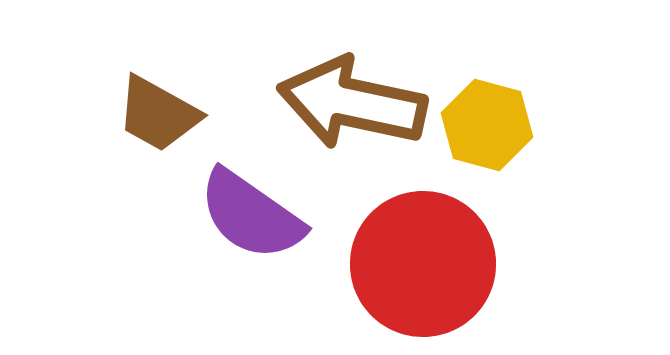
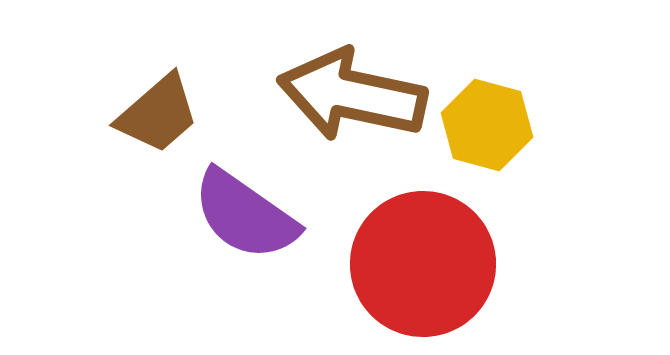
brown arrow: moved 8 px up
brown trapezoid: rotated 70 degrees counterclockwise
purple semicircle: moved 6 px left
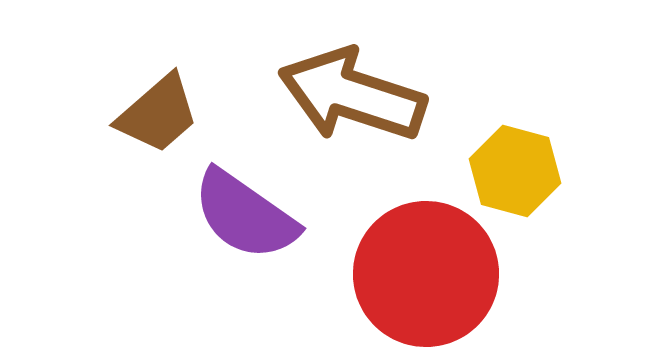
brown arrow: rotated 6 degrees clockwise
yellow hexagon: moved 28 px right, 46 px down
red circle: moved 3 px right, 10 px down
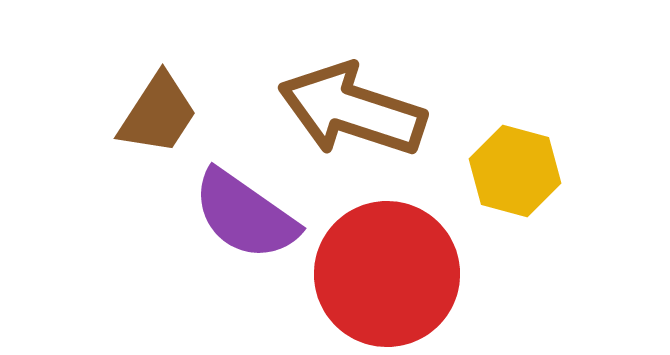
brown arrow: moved 15 px down
brown trapezoid: rotated 16 degrees counterclockwise
red circle: moved 39 px left
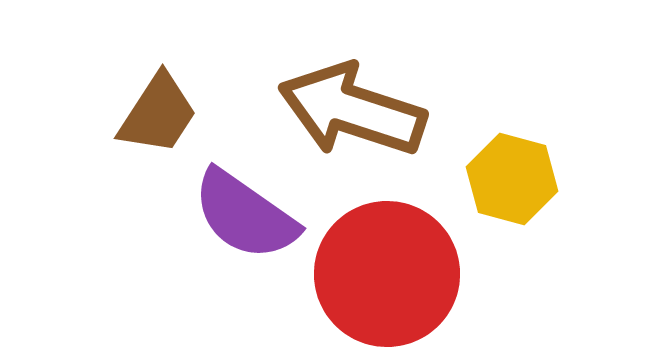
yellow hexagon: moved 3 px left, 8 px down
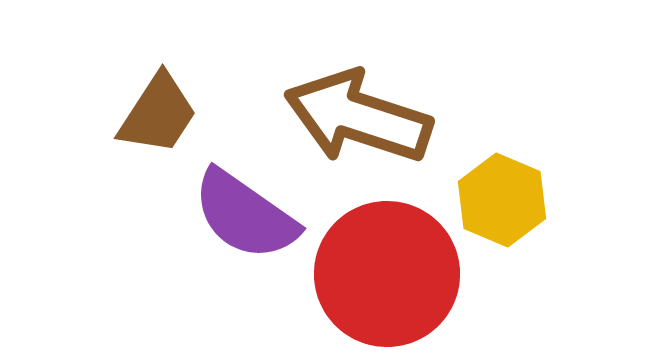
brown arrow: moved 6 px right, 7 px down
yellow hexagon: moved 10 px left, 21 px down; rotated 8 degrees clockwise
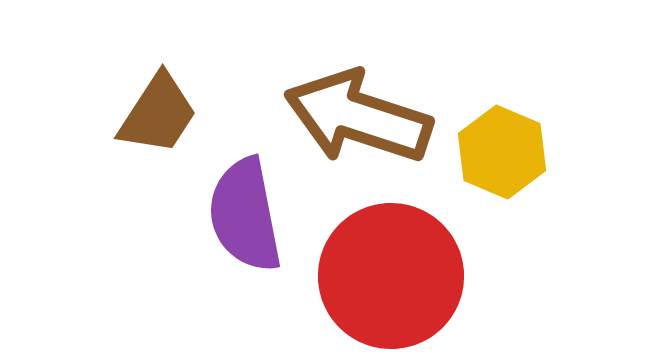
yellow hexagon: moved 48 px up
purple semicircle: rotated 44 degrees clockwise
red circle: moved 4 px right, 2 px down
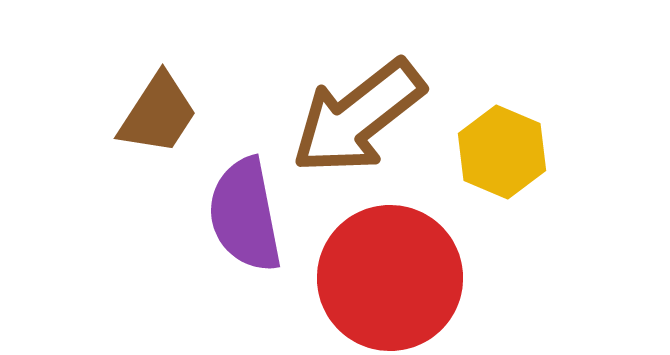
brown arrow: rotated 56 degrees counterclockwise
red circle: moved 1 px left, 2 px down
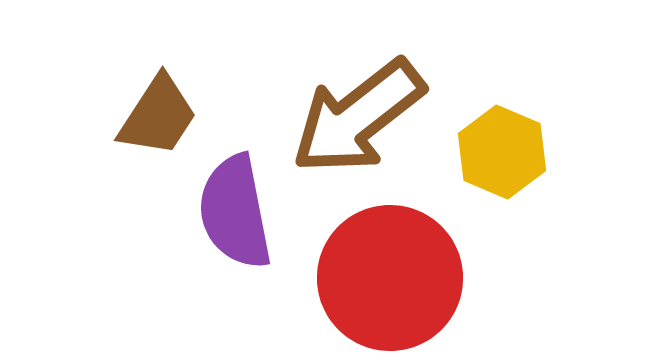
brown trapezoid: moved 2 px down
purple semicircle: moved 10 px left, 3 px up
